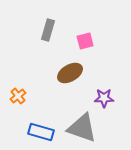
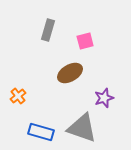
purple star: rotated 18 degrees counterclockwise
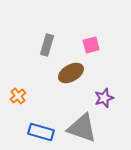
gray rectangle: moved 1 px left, 15 px down
pink square: moved 6 px right, 4 px down
brown ellipse: moved 1 px right
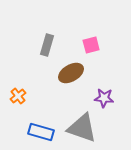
purple star: rotated 24 degrees clockwise
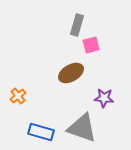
gray rectangle: moved 30 px right, 20 px up
